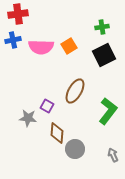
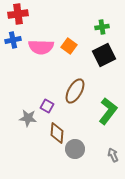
orange square: rotated 21 degrees counterclockwise
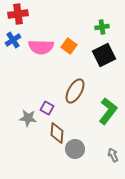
blue cross: rotated 21 degrees counterclockwise
purple square: moved 2 px down
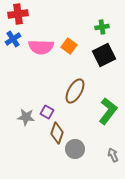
blue cross: moved 1 px up
purple square: moved 4 px down
gray star: moved 2 px left, 1 px up
brown diamond: rotated 15 degrees clockwise
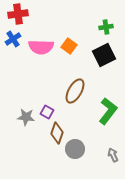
green cross: moved 4 px right
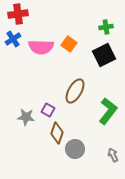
orange square: moved 2 px up
purple square: moved 1 px right, 2 px up
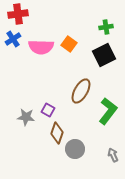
brown ellipse: moved 6 px right
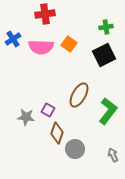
red cross: moved 27 px right
brown ellipse: moved 2 px left, 4 px down
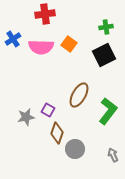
gray star: rotated 18 degrees counterclockwise
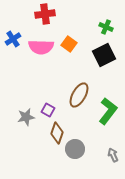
green cross: rotated 32 degrees clockwise
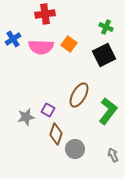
brown diamond: moved 1 px left, 1 px down
